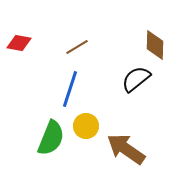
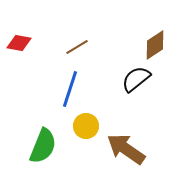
brown diamond: rotated 56 degrees clockwise
green semicircle: moved 8 px left, 8 px down
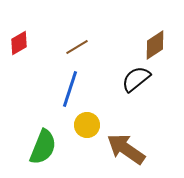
red diamond: rotated 40 degrees counterclockwise
yellow circle: moved 1 px right, 1 px up
green semicircle: moved 1 px down
